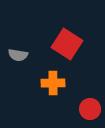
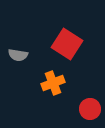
orange cross: rotated 20 degrees counterclockwise
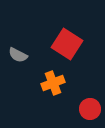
gray semicircle: rotated 18 degrees clockwise
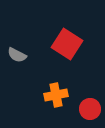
gray semicircle: moved 1 px left
orange cross: moved 3 px right, 12 px down; rotated 10 degrees clockwise
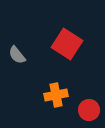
gray semicircle: rotated 24 degrees clockwise
red circle: moved 1 px left, 1 px down
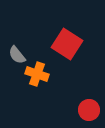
orange cross: moved 19 px left, 21 px up; rotated 30 degrees clockwise
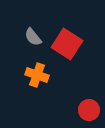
gray semicircle: moved 16 px right, 18 px up
orange cross: moved 1 px down
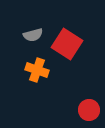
gray semicircle: moved 2 px up; rotated 66 degrees counterclockwise
orange cross: moved 5 px up
